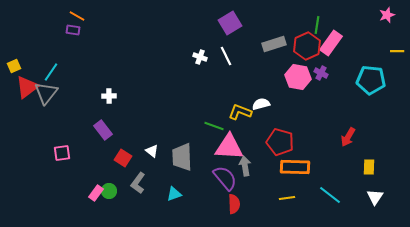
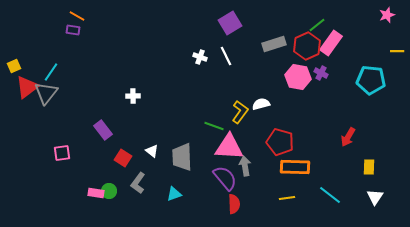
green line at (317, 25): rotated 42 degrees clockwise
white cross at (109, 96): moved 24 px right
yellow L-shape at (240, 112): rotated 105 degrees clockwise
pink rectangle at (96, 193): rotated 63 degrees clockwise
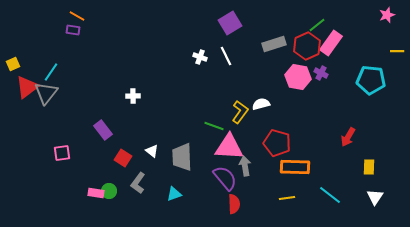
yellow square at (14, 66): moved 1 px left, 2 px up
red pentagon at (280, 142): moved 3 px left, 1 px down
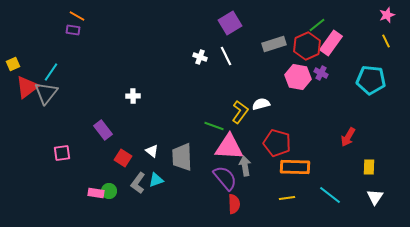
yellow line at (397, 51): moved 11 px left, 10 px up; rotated 64 degrees clockwise
cyan triangle at (174, 194): moved 18 px left, 14 px up
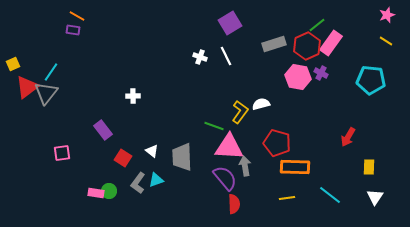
yellow line at (386, 41): rotated 32 degrees counterclockwise
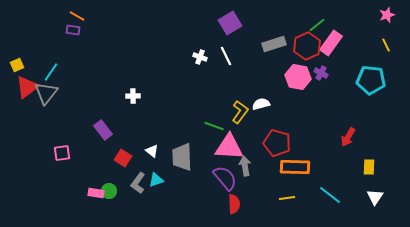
yellow line at (386, 41): moved 4 px down; rotated 32 degrees clockwise
yellow square at (13, 64): moved 4 px right, 1 px down
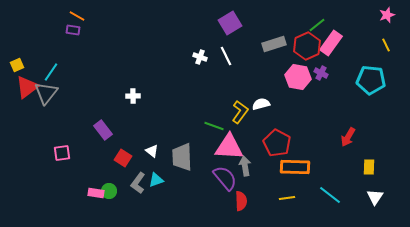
red pentagon at (277, 143): rotated 12 degrees clockwise
red semicircle at (234, 204): moved 7 px right, 3 px up
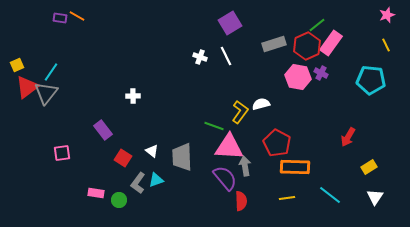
purple rectangle at (73, 30): moved 13 px left, 12 px up
yellow rectangle at (369, 167): rotated 56 degrees clockwise
green circle at (109, 191): moved 10 px right, 9 px down
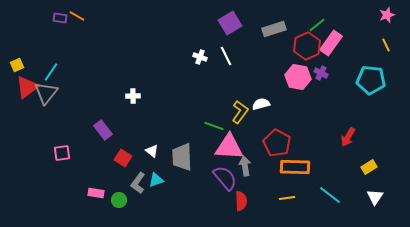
gray rectangle at (274, 44): moved 15 px up
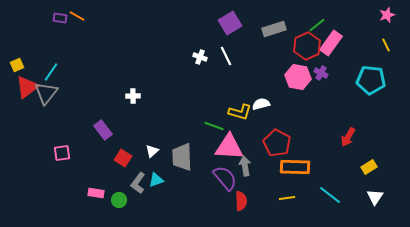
yellow L-shape at (240, 112): rotated 70 degrees clockwise
white triangle at (152, 151): rotated 40 degrees clockwise
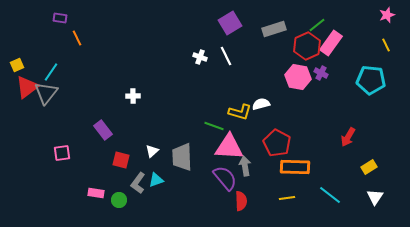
orange line at (77, 16): moved 22 px down; rotated 35 degrees clockwise
red square at (123, 158): moved 2 px left, 2 px down; rotated 18 degrees counterclockwise
